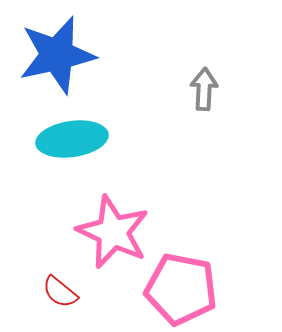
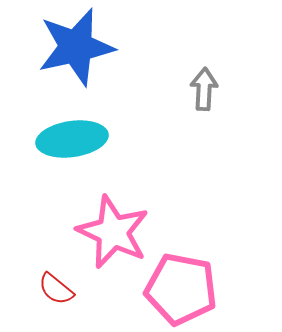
blue star: moved 19 px right, 8 px up
red semicircle: moved 4 px left, 3 px up
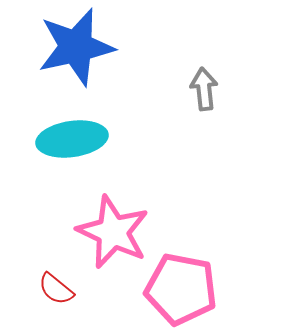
gray arrow: rotated 9 degrees counterclockwise
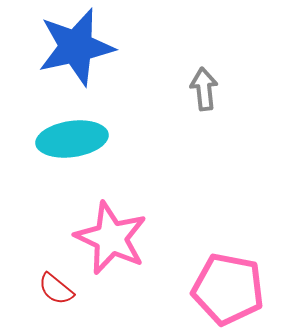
pink star: moved 2 px left, 6 px down
pink pentagon: moved 47 px right
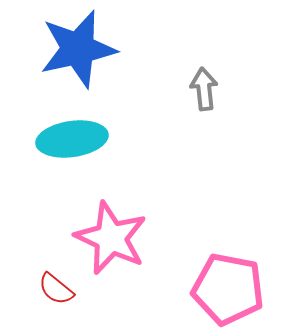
blue star: moved 2 px right, 2 px down
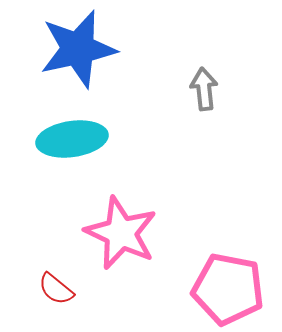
pink star: moved 10 px right, 5 px up
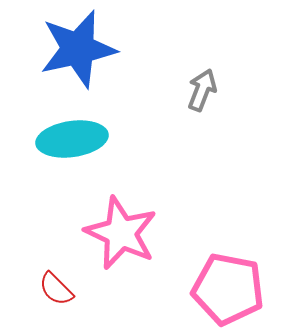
gray arrow: moved 2 px left, 1 px down; rotated 27 degrees clockwise
red semicircle: rotated 6 degrees clockwise
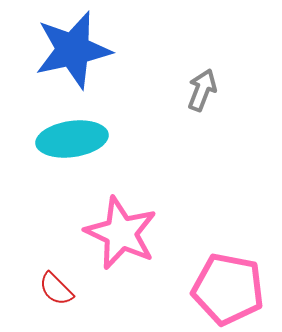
blue star: moved 5 px left, 1 px down
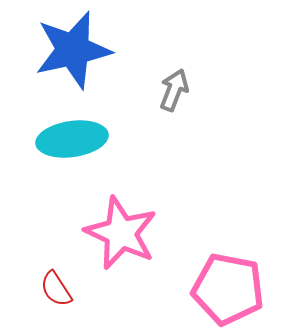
gray arrow: moved 28 px left
red semicircle: rotated 12 degrees clockwise
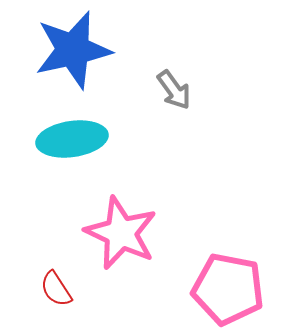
gray arrow: rotated 123 degrees clockwise
